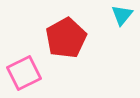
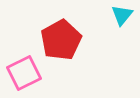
red pentagon: moved 5 px left, 2 px down
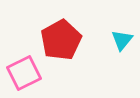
cyan triangle: moved 25 px down
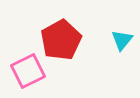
pink square: moved 4 px right, 2 px up
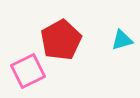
cyan triangle: rotated 35 degrees clockwise
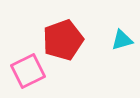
red pentagon: moved 2 px right; rotated 9 degrees clockwise
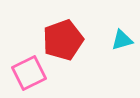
pink square: moved 1 px right, 2 px down
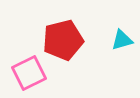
red pentagon: rotated 6 degrees clockwise
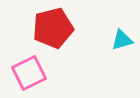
red pentagon: moved 10 px left, 12 px up
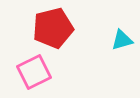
pink square: moved 5 px right, 1 px up
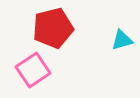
pink square: moved 1 px left, 2 px up; rotated 8 degrees counterclockwise
